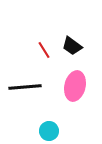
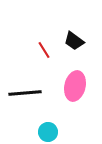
black trapezoid: moved 2 px right, 5 px up
black line: moved 6 px down
cyan circle: moved 1 px left, 1 px down
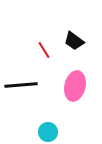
black line: moved 4 px left, 8 px up
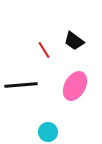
pink ellipse: rotated 16 degrees clockwise
